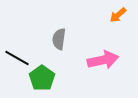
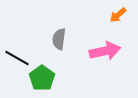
pink arrow: moved 2 px right, 9 px up
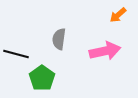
black line: moved 1 px left, 4 px up; rotated 15 degrees counterclockwise
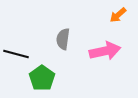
gray semicircle: moved 4 px right
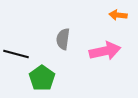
orange arrow: rotated 48 degrees clockwise
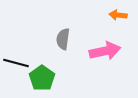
black line: moved 9 px down
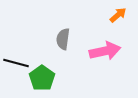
orange arrow: rotated 132 degrees clockwise
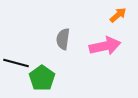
pink arrow: moved 5 px up
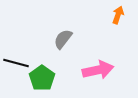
orange arrow: rotated 30 degrees counterclockwise
gray semicircle: rotated 30 degrees clockwise
pink arrow: moved 7 px left, 24 px down
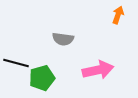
gray semicircle: rotated 120 degrees counterclockwise
green pentagon: rotated 20 degrees clockwise
